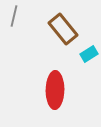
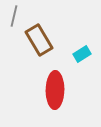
brown rectangle: moved 24 px left, 11 px down; rotated 8 degrees clockwise
cyan rectangle: moved 7 px left
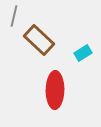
brown rectangle: rotated 16 degrees counterclockwise
cyan rectangle: moved 1 px right, 1 px up
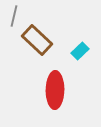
brown rectangle: moved 2 px left
cyan rectangle: moved 3 px left, 2 px up; rotated 12 degrees counterclockwise
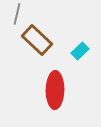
gray line: moved 3 px right, 2 px up
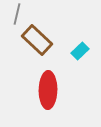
red ellipse: moved 7 px left
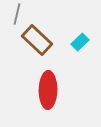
cyan rectangle: moved 9 px up
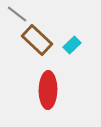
gray line: rotated 65 degrees counterclockwise
cyan rectangle: moved 8 px left, 3 px down
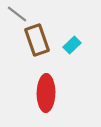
brown rectangle: rotated 28 degrees clockwise
red ellipse: moved 2 px left, 3 px down
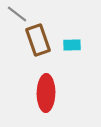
brown rectangle: moved 1 px right
cyan rectangle: rotated 42 degrees clockwise
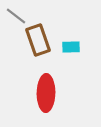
gray line: moved 1 px left, 2 px down
cyan rectangle: moved 1 px left, 2 px down
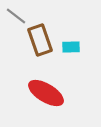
brown rectangle: moved 2 px right
red ellipse: rotated 60 degrees counterclockwise
